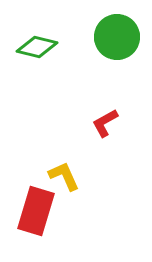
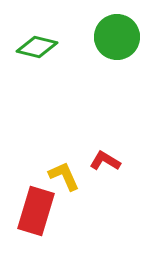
red L-shape: moved 38 px down; rotated 60 degrees clockwise
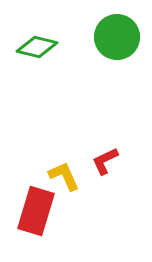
red L-shape: rotated 56 degrees counterclockwise
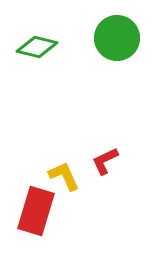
green circle: moved 1 px down
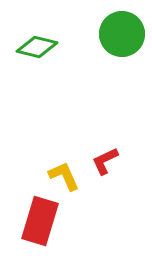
green circle: moved 5 px right, 4 px up
red rectangle: moved 4 px right, 10 px down
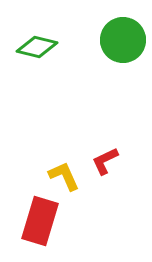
green circle: moved 1 px right, 6 px down
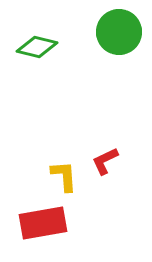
green circle: moved 4 px left, 8 px up
yellow L-shape: rotated 20 degrees clockwise
red rectangle: moved 3 px right, 2 px down; rotated 63 degrees clockwise
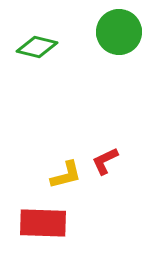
yellow L-shape: moved 2 px right, 1 px up; rotated 80 degrees clockwise
red rectangle: rotated 12 degrees clockwise
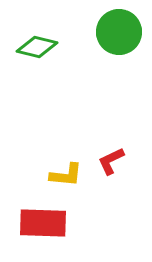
red L-shape: moved 6 px right
yellow L-shape: rotated 20 degrees clockwise
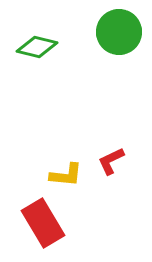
red rectangle: rotated 57 degrees clockwise
